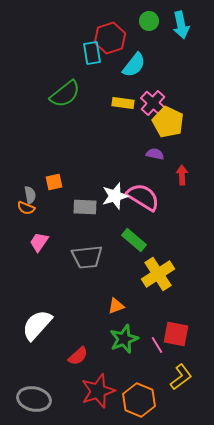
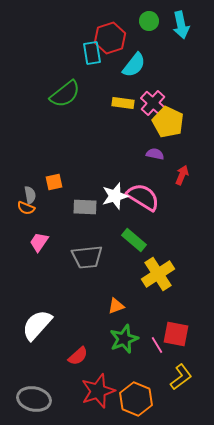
red arrow: rotated 24 degrees clockwise
orange hexagon: moved 3 px left, 1 px up
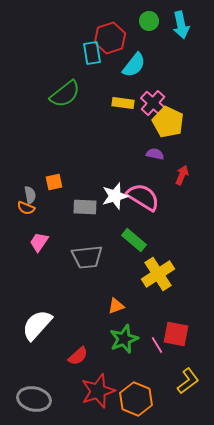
yellow L-shape: moved 7 px right, 4 px down
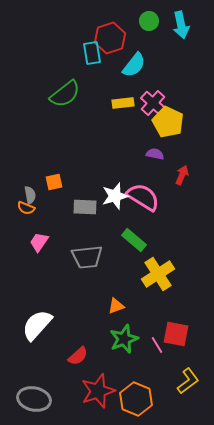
yellow rectangle: rotated 15 degrees counterclockwise
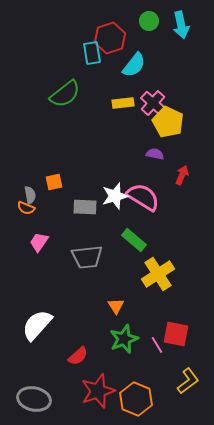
orange triangle: rotated 42 degrees counterclockwise
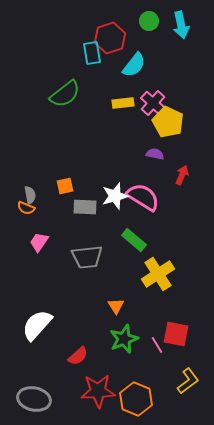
orange square: moved 11 px right, 4 px down
red star: rotated 16 degrees clockwise
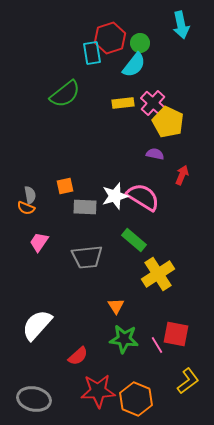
green circle: moved 9 px left, 22 px down
green star: rotated 28 degrees clockwise
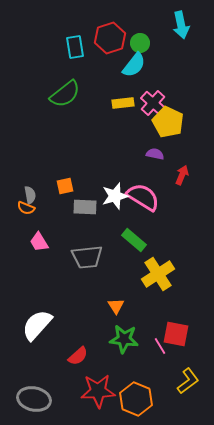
cyan rectangle: moved 17 px left, 6 px up
pink trapezoid: rotated 65 degrees counterclockwise
pink line: moved 3 px right, 1 px down
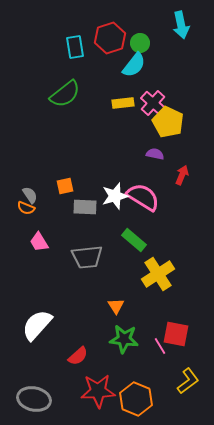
gray semicircle: rotated 24 degrees counterclockwise
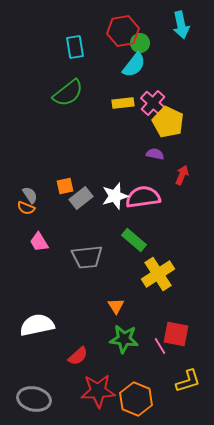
red hexagon: moved 13 px right, 7 px up; rotated 8 degrees clockwise
green semicircle: moved 3 px right, 1 px up
pink semicircle: rotated 40 degrees counterclockwise
gray rectangle: moved 4 px left, 9 px up; rotated 40 degrees counterclockwise
white semicircle: rotated 36 degrees clockwise
yellow L-shape: rotated 20 degrees clockwise
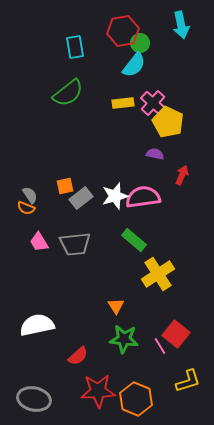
gray trapezoid: moved 12 px left, 13 px up
red square: rotated 28 degrees clockwise
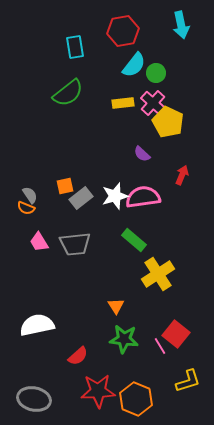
green circle: moved 16 px right, 30 px down
purple semicircle: moved 13 px left; rotated 150 degrees counterclockwise
